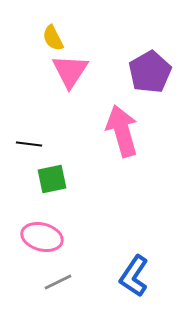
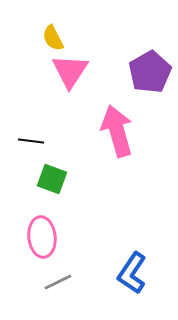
pink arrow: moved 5 px left
black line: moved 2 px right, 3 px up
green square: rotated 32 degrees clockwise
pink ellipse: rotated 69 degrees clockwise
blue L-shape: moved 2 px left, 3 px up
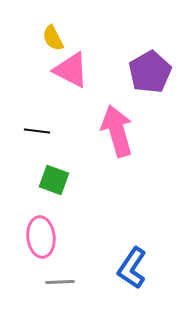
pink triangle: moved 1 px right, 1 px up; rotated 36 degrees counterclockwise
black line: moved 6 px right, 10 px up
green square: moved 2 px right, 1 px down
pink ellipse: moved 1 px left
blue L-shape: moved 5 px up
gray line: moved 2 px right; rotated 24 degrees clockwise
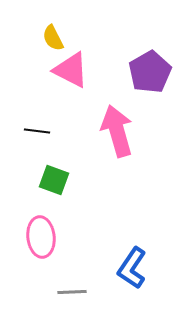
gray line: moved 12 px right, 10 px down
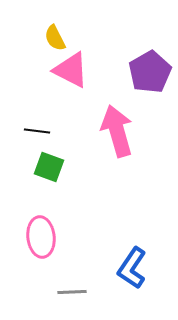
yellow semicircle: moved 2 px right
green square: moved 5 px left, 13 px up
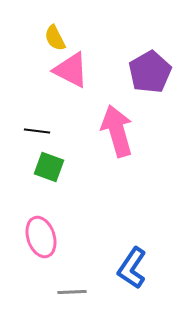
pink ellipse: rotated 12 degrees counterclockwise
